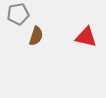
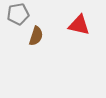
red triangle: moved 7 px left, 12 px up
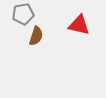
gray pentagon: moved 5 px right
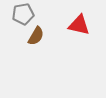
brown semicircle: rotated 12 degrees clockwise
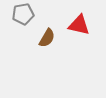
brown semicircle: moved 11 px right, 2 px down
